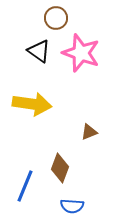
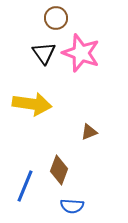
black triangle: moved 5 px right, 2 px down; rotated 20 degrees clockwise
brown diamond: moved 1 px left, 2 px down
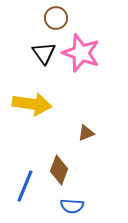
brown triangle: moved 3 px left, 1 px down
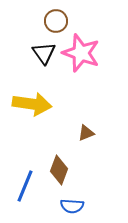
brown circle: moved 3 px down
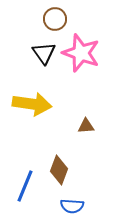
brown circle: moved 1 px left, 2 px up
brown triangle: moved 7 px up; rotated 18 degrees clockwise
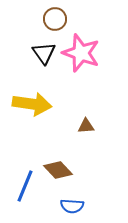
brown diamond: moved 1 px left; rotated 64 degrees counterclockwise
